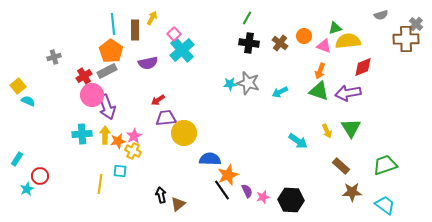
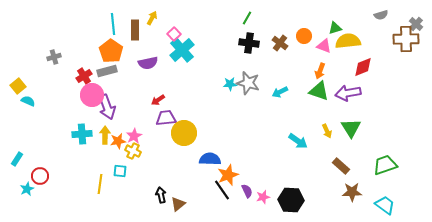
gray rectangle at (107, 71): rotated 12 degrees clockwise
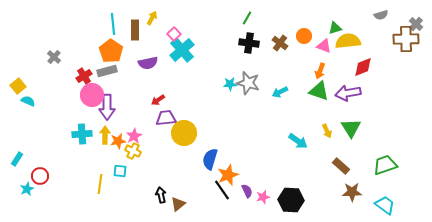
gray cross at (54, 57): rotated 32 degrees counterclockwise
purple arrow at (107, 107): rotated 20 degrees clockwise
blue semicircle at (210, 159): rotated 75 degrees counterclockwise
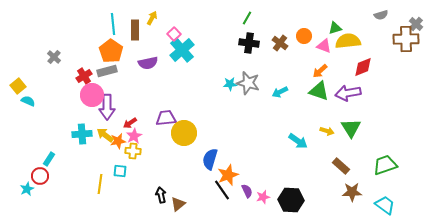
orange arrow at (320, 71): rotated 28 degrees clockwise
red arrow at (158, 100): moved 28 px left, 23 px down
yellow arrow at (327, 131): rotated 48 degrees counterclockwise
yellow arrow at (105, 135): rotated 54 degrees counterclockwise
yellow cross at (133, 151): rotated 21 degrees counterclockwise
cyan rectangle at (17, 159): moved 32 px right
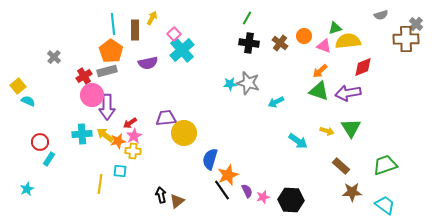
cyan arrow at (280, 92): moved 4 px left, 10 px down
red circle at (40, 176): moved 34 px up
brown triangle at (178, 204): moved 1 px left, 3 px up
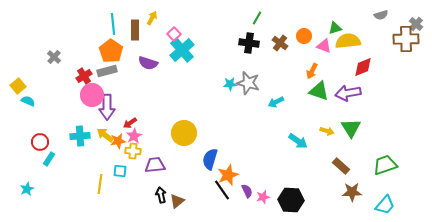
green line at (247, 18): moved 10 px right
purple semicircle at (148, 63): rotated 30 degrees clockwise
orange arrow at (320, 71): moved 8 px left; rotated 21 degrees counterclockwise
purple trapezoid at (166, 118): moved 11 px left, 47 px down
cyan cross at (82, 134): moved 2 px left, 2 px down
cyan trapezoid at (385, 205): rotated 95 degrees clockwise
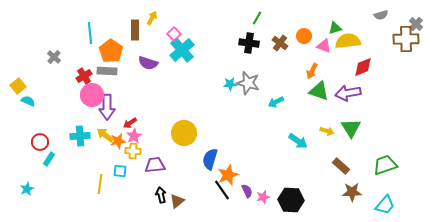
cyan line at (113, 24): moved 23 px left, 9 px down
gray rectangle at (107, 71): rotated 18 degrees clockwise
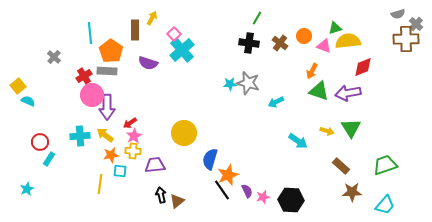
gray semicircle at (381, 15): moved 17 px right, 1 px up
orange star at (118, 141): moved 7 px left, 14 px down
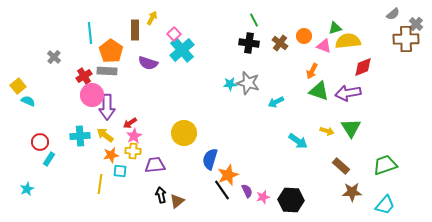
gray semicircle at (398, 14): moved 5 px left; rotated 24 degrees counterclockwise
green line at (257, 18): moved 3 px left, 2 px down; rotated 56 degrees counterclockwise
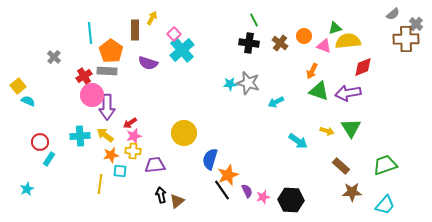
pink star at (134, 136): rotated 14 degrees clockwise
